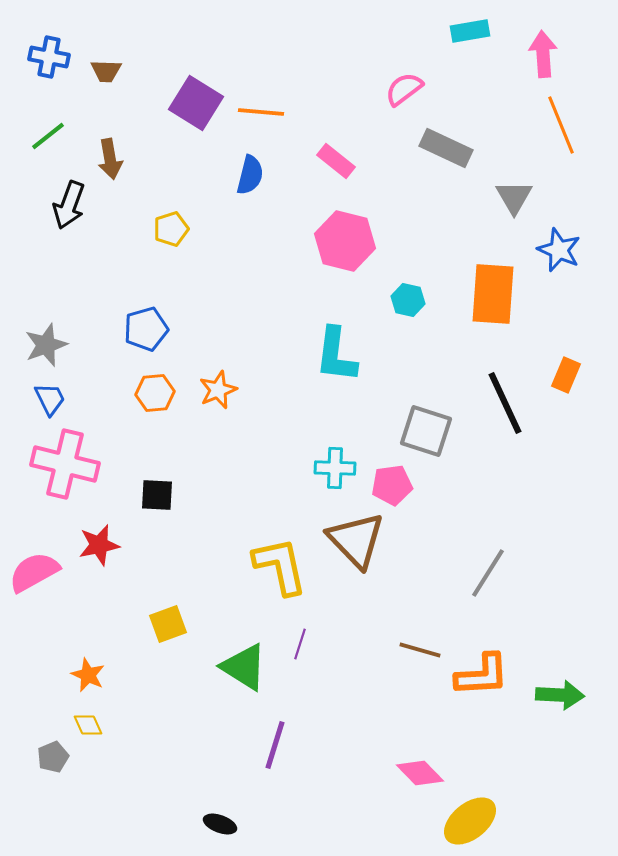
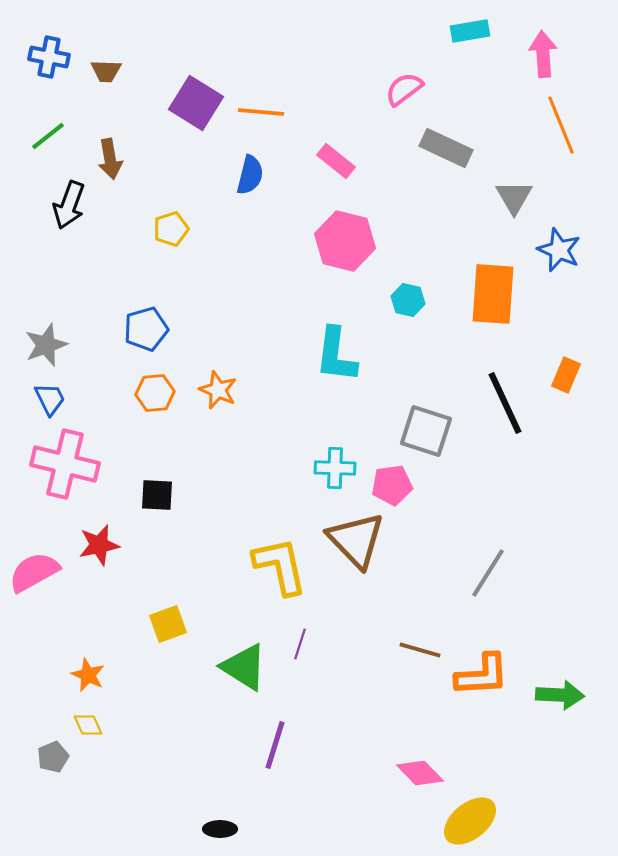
orange star at (218, 390): rotated 27 degrees counterclockwise
black ellipse at (220, 824): moved 5 px down; rotated 20 degrees counterclockwise
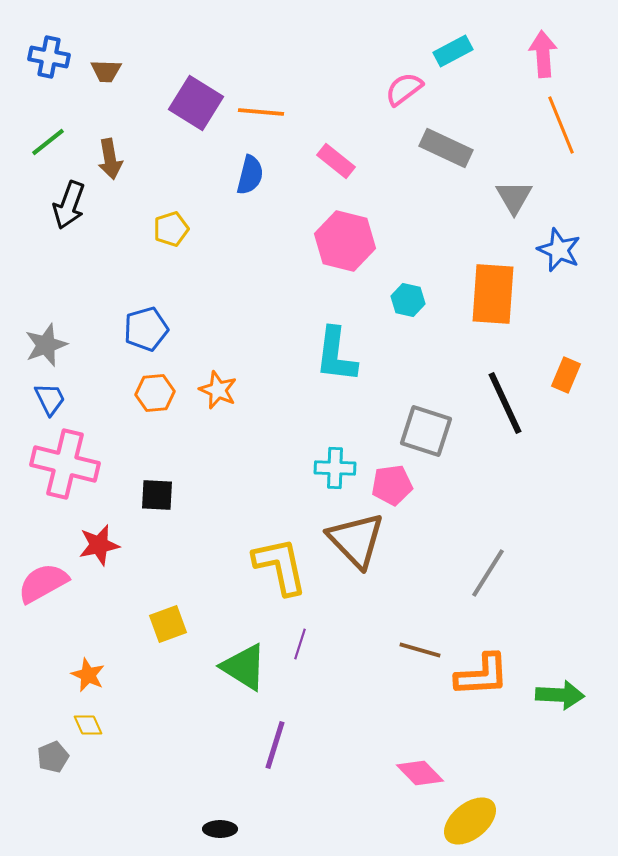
cyan rectangle at (470, 31): moved 17 px left, 20 px down; rotated 18 degrees counterclockwise
green line at (48, 136): moved 6 px down
pink semicircle at (34, 572): moved 9 px right, 11 px down
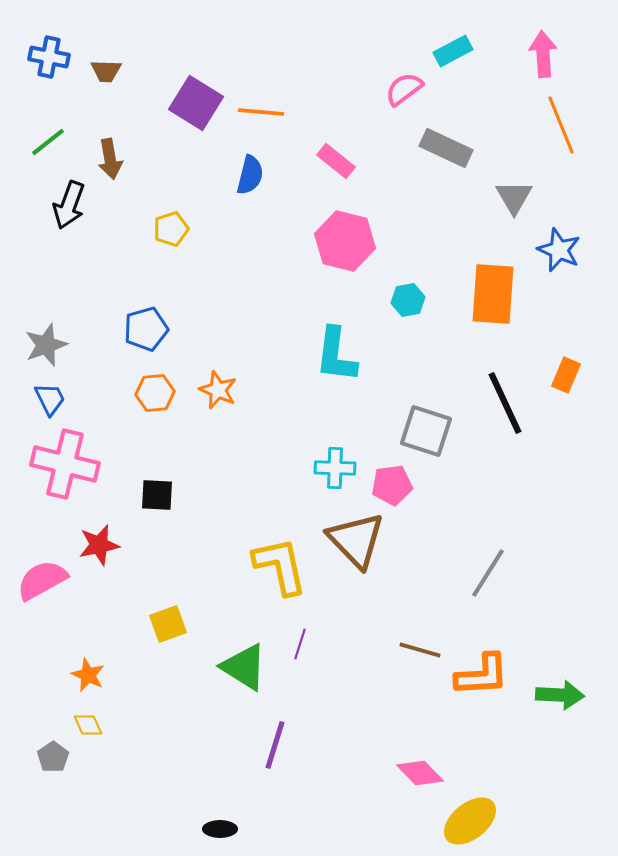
cyan hexagon at (408, 300): rotated 24 degrees counterclockwise
pink semicircle at (43, 583): moved 1 px left, 3 px up
gray pentagon at (53, 757): rotated 12 degrees counterclockwise
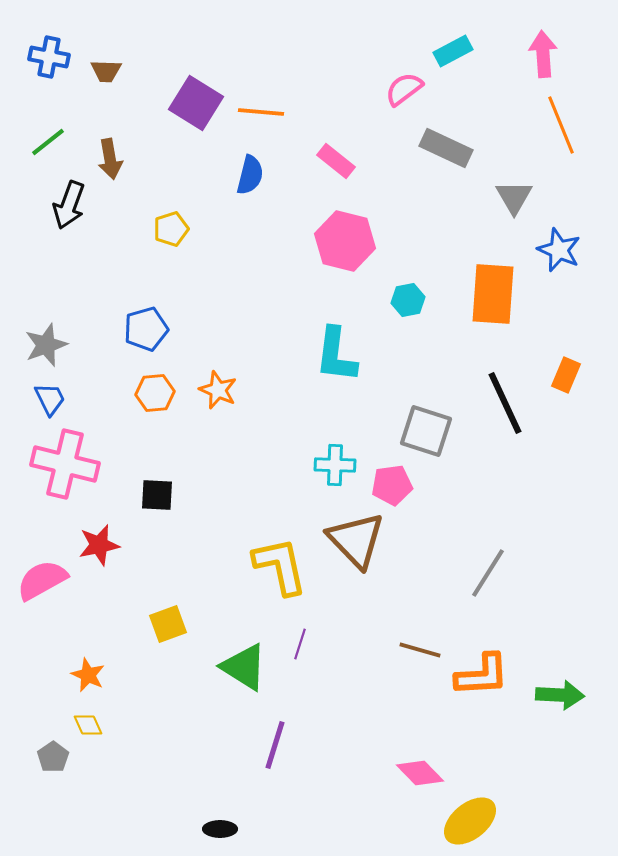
cyan cross at (335, 468): moved 3 px up
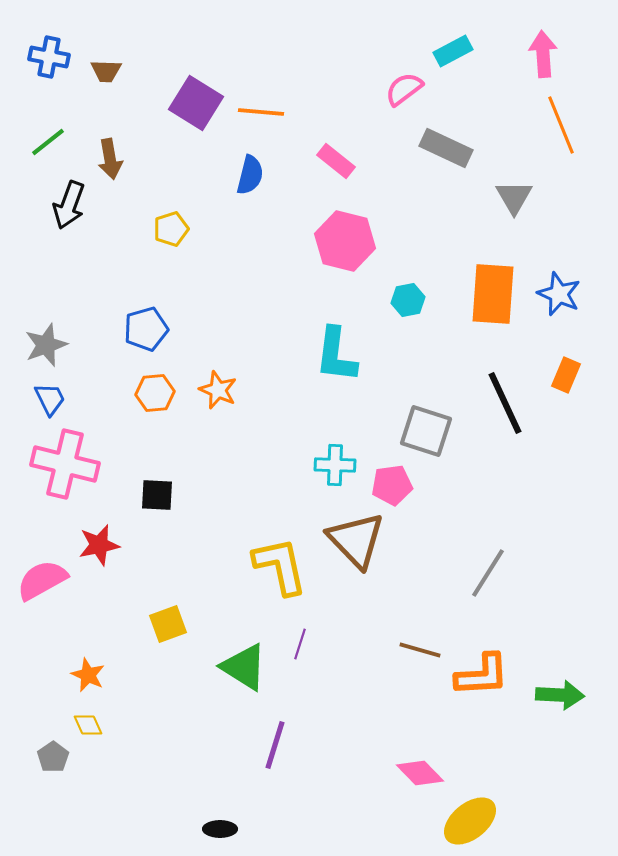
blue star at (559, 250): moved 44 px down
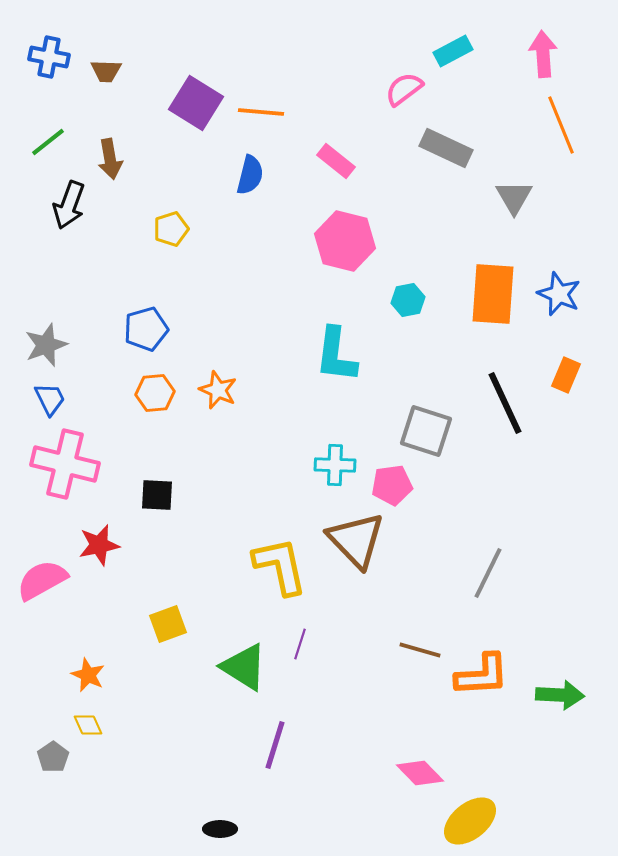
gray line at (488, 573): rotated 6 degrees counterclockwise
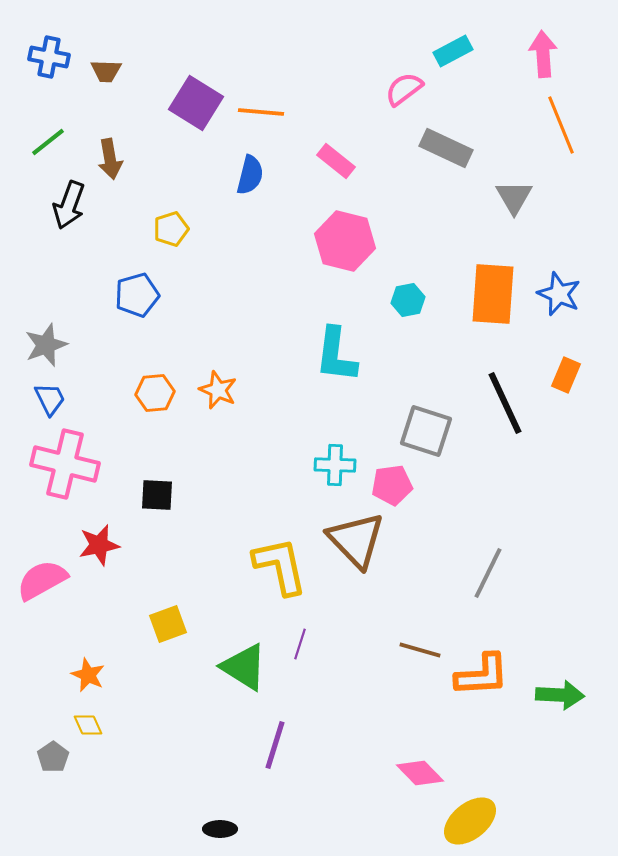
blue pentagon at (146, 329): moved 9 px left, 34 px up
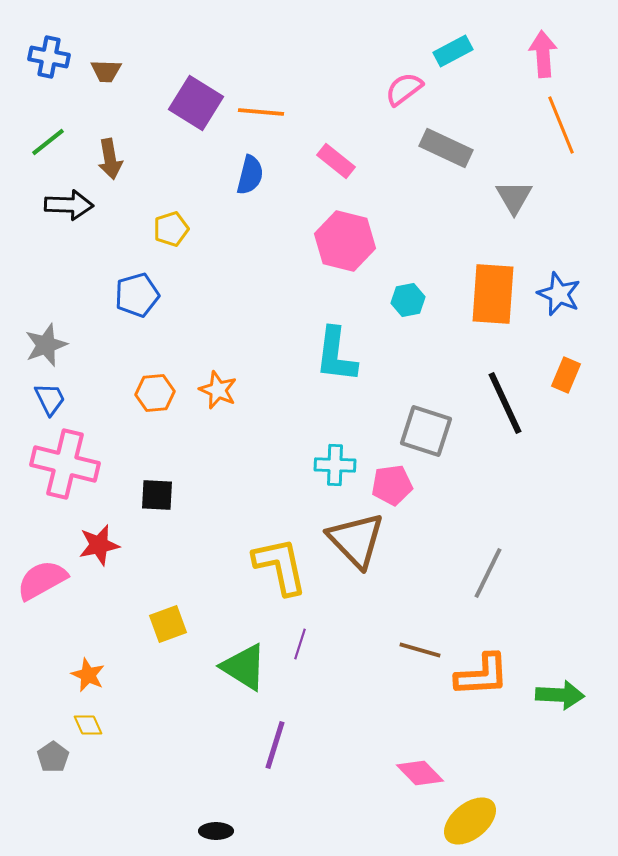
black arrow at (69, 205): rotated 108 degrees counterclockwise
black ellipse at (220, 829): moved 4 px left, 2 px down
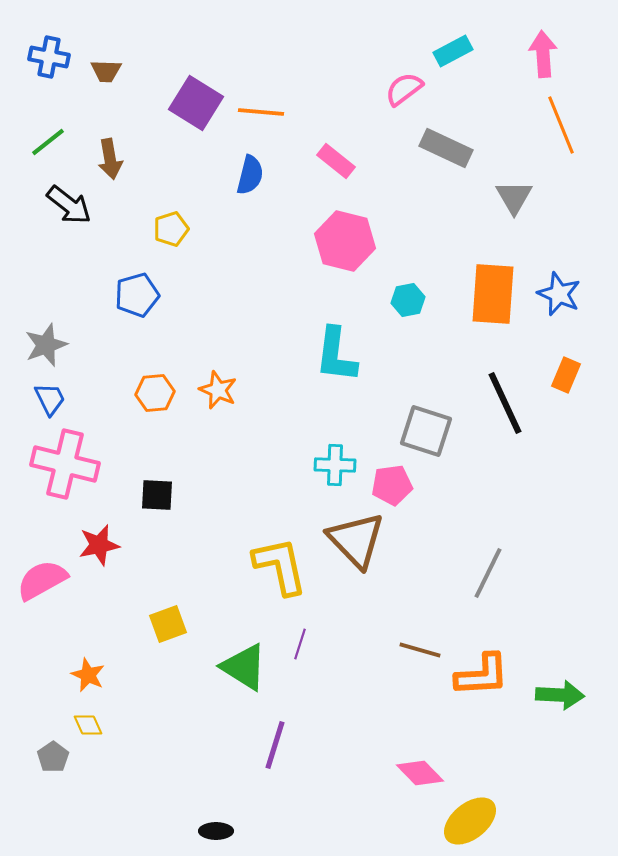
black arrow at (69, 205): rotated 36 degrees clockwise
